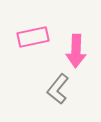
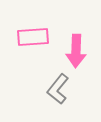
pink rectangle: rotated 8 degrees clockwise
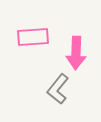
pink arrow: moved 2 px down
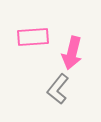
pink arrow: moved 4 px left; rotated 12 degrees clockwise
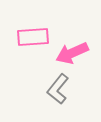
pink arrow: rotated 52 degrees clockwise
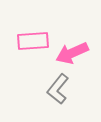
pink rectangle: moved 4 px down
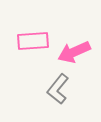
pink arrow: moved 2 px right, 1 px up
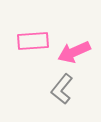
gray L-shape: moved 4 px right
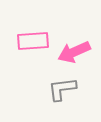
gray L-shape: rotated 44 degrees clockwise
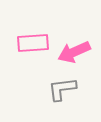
pink rectangle: moved 2 px down
